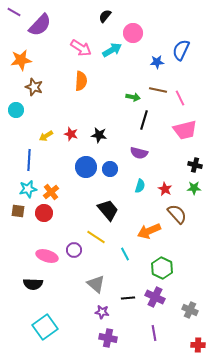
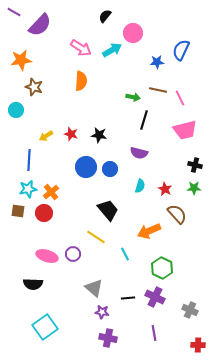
purple circle at (74, 250): moved 1 px left, 4 px down
gray triangle at (96, 284): moved 2 px left, 4 px down
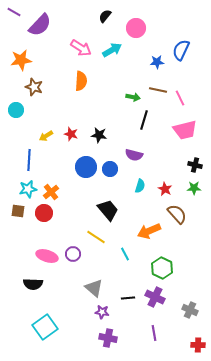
pink circle at (133, 33): moved 3 px right, 5 px up
purple semicircle at (139, 153): moved 5 px left, 2 px down
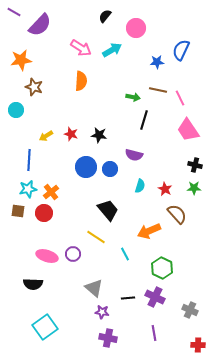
pink trapezoid at (185, 130): moved 3 px right; rotated 70 degrees clockwise
